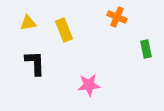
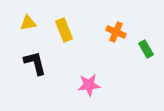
orange cross: moved 1 px left, 15 px down
green rectangle: rotated 18 degrees counterclockwise
black L-shape: rotated 12 degrees counterclockwise
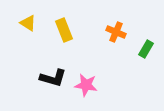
yellow triangle: rotated 42 degrees clockwise
green rectangle: rotated 60 degrees clockwise
black L-shape: moved 18 px right, 15 px down; rotated 120 degrees clockwise
pink star: moved 3 px left; rotated 15 degrees clockwise
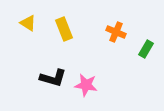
yellow rectangle: moved 1 px up
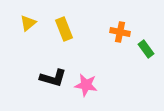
yellow triangle: rotated 48 degrees clockwise
orange cross: moved 4 px right; rotated 12 degrees counterclockwise
green rectangle: rotated 66 degrees counterclockwise
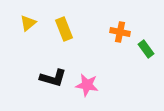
pink star: moved 1 px right
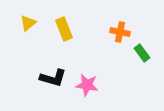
green rectangle: moved 4 px left, 4 px down
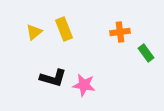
yellow triangle: moved 6 px right, 9 px down
orange cross: rotated 18 degrees counterclockwise
green rectangle: moved 4 px right
pink star: moved 3 px left
